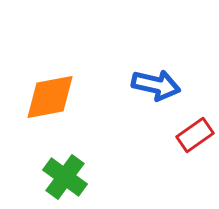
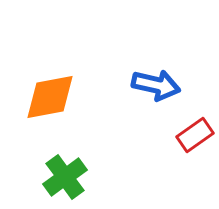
green cross: rotated 18 degrees clockwise
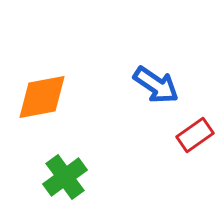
blue arrow: rotated 21 degrees clockwise
orange diamond: moved 8 px left
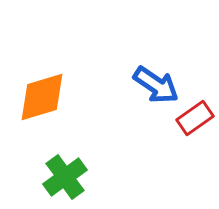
orange diamond: rotated 6 degrees counterclockwise
red rectangle: moved 17 px up
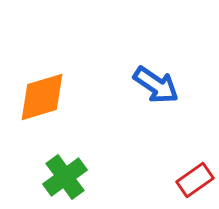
red rectangle: moved 62 px down
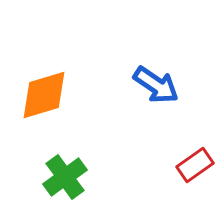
orange diamond: moved 2 px right, 2 px up
red rectangle: moved 15 px up
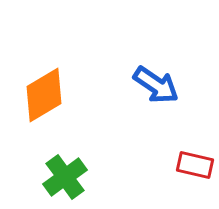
orange diamond: rotated 14 degrees counterclockwise
red rectangle: rotated 48 degrees clockwise
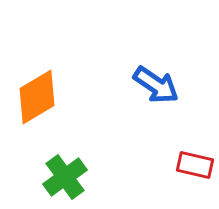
orange diamond: moved 7 px left, 2 px down
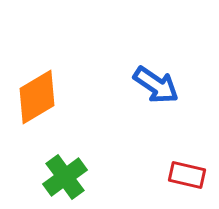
red rectangle: moved 8 px left, 10 px down
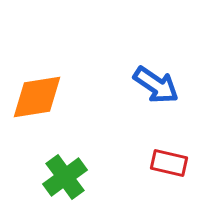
orange diamond: rotated 22 degrees clockwise
red rectangle: moved 18 px left, 12 px up
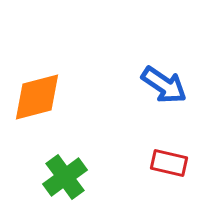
blue arrow: moved 8 px right
orange diamond: rotated 6 degrees counterclockwise
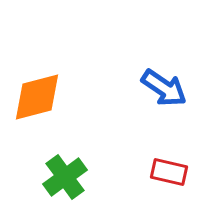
blue arrow: moved 3 px down
red rectangle: moved 9 px down
